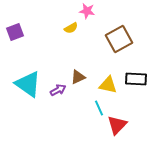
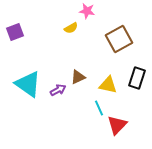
black rectangle: moved 1 px right, 1 px up; rotated 75 degrees counterclockwise
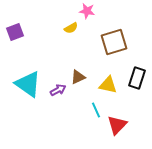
brown square: moved 5 px left, 3 px down; rotated 12 degrees clockwise
cyan line: moved 3 px left, 2 px down
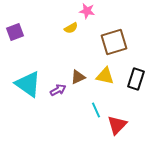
black rectangle: moved 1 px left, 1 px down
yellow triangle: moved 3 px left, 9 px up
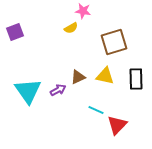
pink star: moved 4 px left
black rectangle: rotated 20 degrees counterclockwise
cyan triangle: moved 7 px down; rotated 20 degrees clockwise
cyan line: rotated 42 degrees counterclockwise
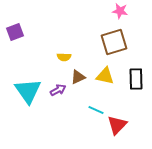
pink star: moved 37 px right
yellow semicircle: moved 7 px left, 29 px down; rotated 32 degrees clockwise
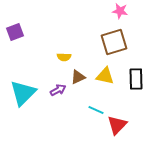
cyan triangle: moved 5 px left, 2 px down; rotated 20 degrees clockwise
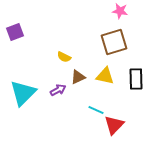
yellow semicircle: rotated 24 degrees clockwise
red triangle: moved 3 px left
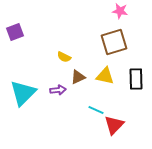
purple arrow: rotated 21 degrees clockwise
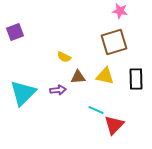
brown triangle: rotated 21 degrees clockwise
